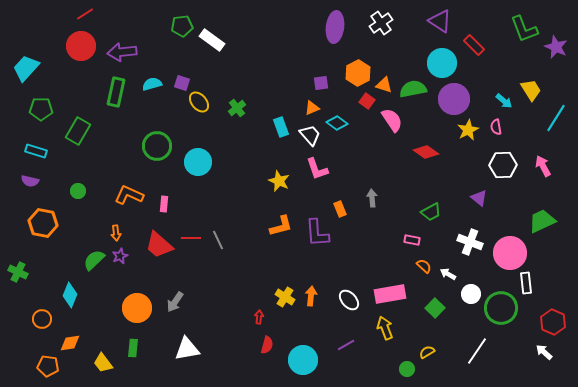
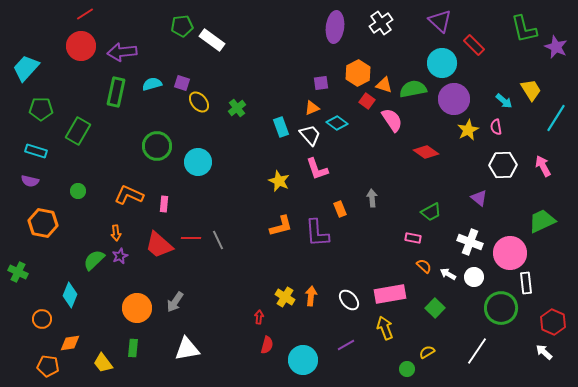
purple triangle at (440, 21): rotated 10 degrees clockwise
green L-shape at (524, 29): rotated 8 degrees clockwise
pink rectangle at (412, 240): moved 1 px right, 2 px up
white circle at (471, 294): moved 3 px right, 17 px up
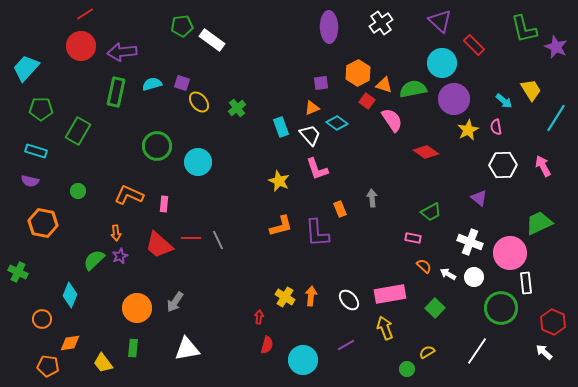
purple ellipse at (335, 27): moved 6 px left; rotated 8 degrees counterclockwise
green trapezoid at (542, 221): moved 3 px left, 2 px down
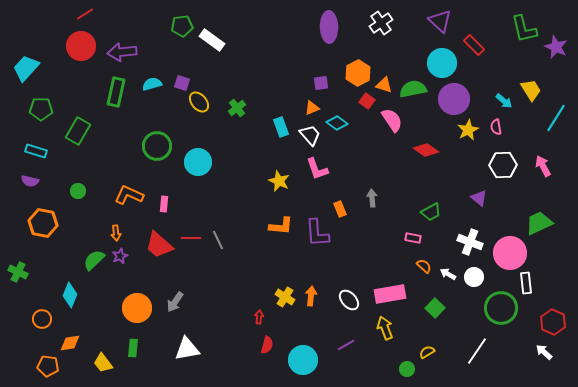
red diamond at (426, 152): moved 2 px up
orange L-shape at (281, 226): rotated 20 degrees clockwise
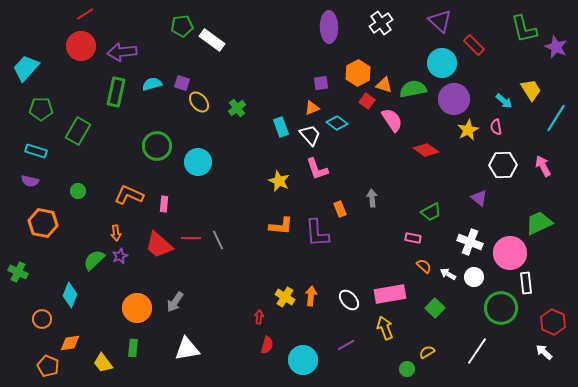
orange pentagon at (48, 366): rotated 15 degrees clockwise
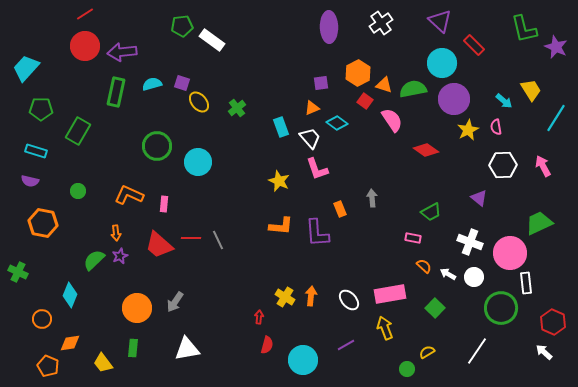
red circle at (81, 46): moved 4 px right
red square at (367, 101): moved 2 px left
white trapezoid at (310, 135): moved 3 px down
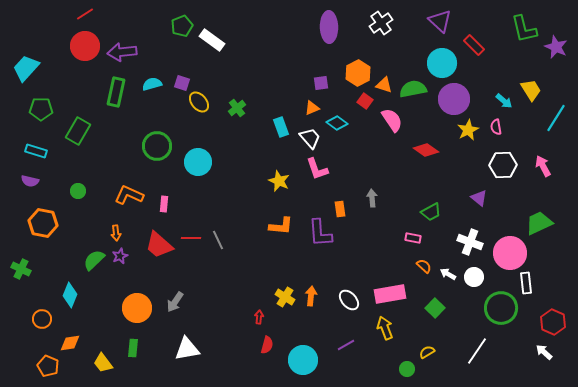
green pentagon at (182, 26): rotated 15 degrees counterclockwise
orange rectangle at (340, 209): rotated 14 degrees clockwise
purple L-shape at (317, 233): moved 3 px right
green cross at (18, 272): moved 3 px right, 3 px up
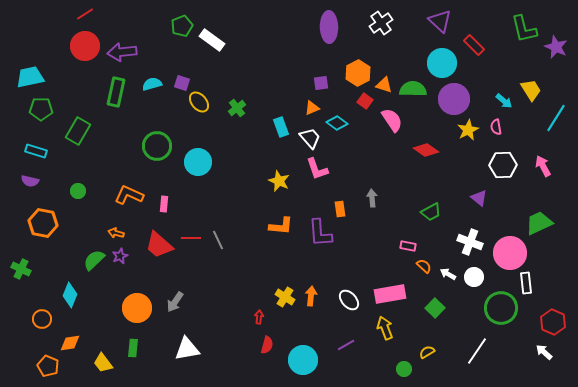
cyan trapezoid at (26, 68): moved 4 px right, 9 px down; rotated 36 degrees clockwise
green semicircle at (413, 89): rotated 12 degrees clockwise
orange arrow at (116, 233): rotated 112 degrees clockwise
pink rectangle at (413, 238): moved 5 px left, 8 px down
green circle at (407, 369): moved 3 px left
